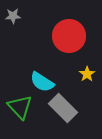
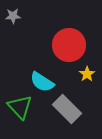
red circle: moved 9 px down
gray rectangle: moved 4 px right, 1 px down
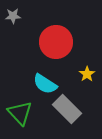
red circle: moved 13 px left, 3 px up
cyan semicircle: moved 3 px right, 2 px down
green triangle: moved 6 px down
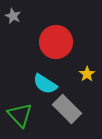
gray star: rotated 28 degrees clockwise
green triangle: moved 2 px down
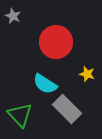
yellow star: rotated 21 degrees counterclockwise
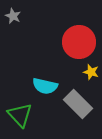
red circle: moved 23 px right
yellow star: moved 4 px right, 2 px up
cyan semicircle: moved 2 px down; rotated 20 degrees counterclockwise
gray rectangle: moved 11 px right, 5 px up
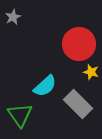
gray star: moved 1 px down; rotated 21 degrees clockwise
red circle: moved 2 px down
cyan semicircle: rotated 55 degrees counterclockwise
green triangle: rotated 8 degrees clockwise
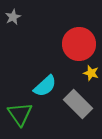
yellow star: moved 1 px down
green triangle: moved 1 px up
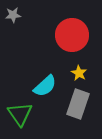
gray star: moved 2 px up; rotated 21 degrees clockwise
red circle: moved 7 px left, 9 px up
yellow star: moved 12 px left; rotated 14 degrees clockwise
gray rectangle: rotated 64 degrees clockwise
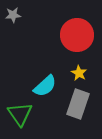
red circle: moved 5 px right
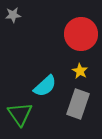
red circle: moved 4 px right, 1 px up
yellow star: moved 1 px right, 2 px up
